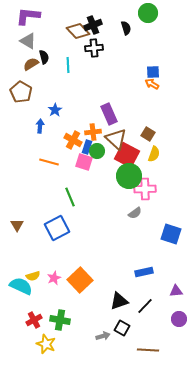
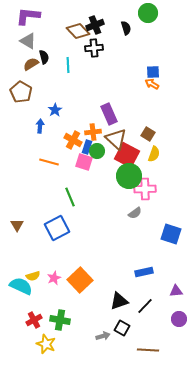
black cross at (93, 25): moved 2 px right
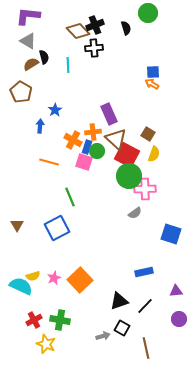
brown line at (148, 350): moved 2 px left, 2 px up; rotated 75 degrees clockwise
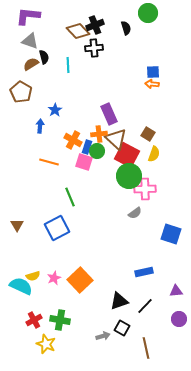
gray triangle at (28, 41): moved 2 px right; rotated 12 degrees counterclockwise
orange arrow at (152, 84): rotated 24 degrees counterclockwise
orange cross at (93, 132): moved 6 px right, 2 px down
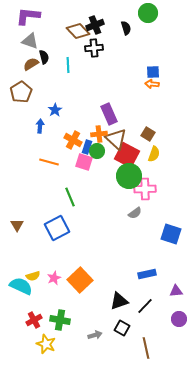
brown pentagon at (21, 92): rotated 10 degrees clockwise
blue rectangle at (144, 272): moved 3 px right, 2 px down
gray arrow at (103, 336): moved 8 px left, 1 px up
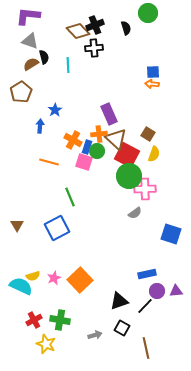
purple circle at (179, 319): moved 22 px left, 28 px up
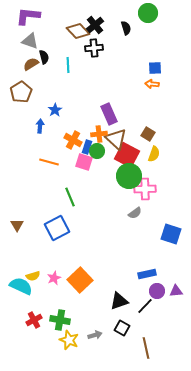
black cross at (95, 25): rotated 18 degrees counterclockwise
blue square at (153, 72): moved 2 px right, 4 px up
yellow star at (46, 344): moved 23 px right, 4 px up
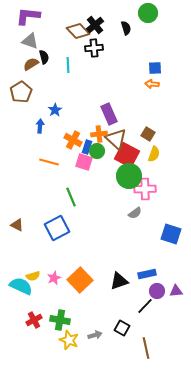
green line at (70, 197): moved 1 px right
brown triangle at (17, 225): rotated 32 degrees counterclockwise
black triangle at (119, 301): moved 20 px up
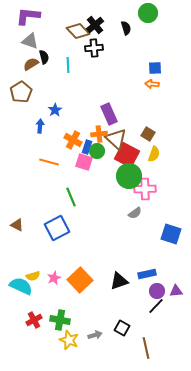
black line at (145, 306): moved 11 px right
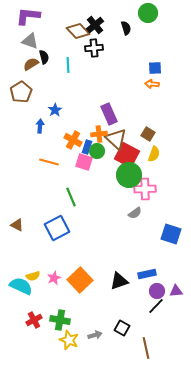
green circle at (129, 176): moved 1 px up
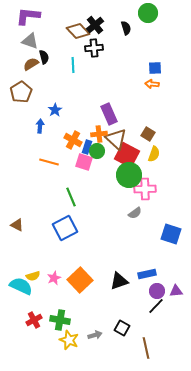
cyan line at (68, 65): moved 5 px right
blue square at (57, 228): moved 8 px right
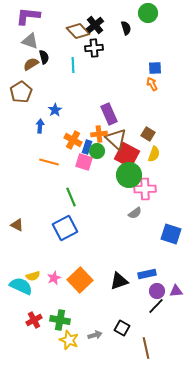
orange arrow at (152, 84): rotated 56 degrees clockwise
